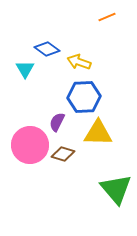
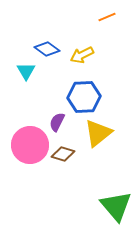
yellow arrow: moved 3 px right, 7 px up; rotated 45 degrees counterclockwise
cyan triangle: moved 1 px right, 2 px down
yellow triangle: rotated 40 degrees counterclockwise
green triangle: moved 17 px down
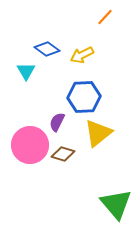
orange line: moved 2 px left; rotated 24 degrees counterclockwise
green triangle: moved 2 px up
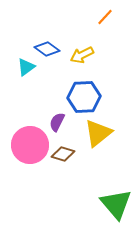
cyan triangle: moved 4 px up; rotated 24 degrees clockwise
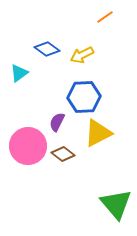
orange line: rotated 12 degrees clockwise
cyan triangle: moved 7 px left, 6 px down
yellow triangle: rotated 12 degrees clockwise
pink circle: moved 2 px left, 1 px down
brown diamond: rotated 20 degrees clockwise
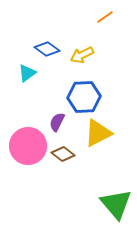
cyan triangle: moved 8 px right
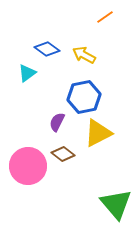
yellow arrow: moved 2 px right; rotated 55 degrees clockwise
blue hexagon: rotated 8 degrees counterclockwise
pink circle: moved 20 px down
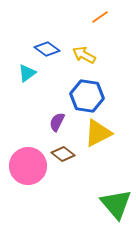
orange line: moved 5 px left
blue hexagon: moved 3 px right, 1 px up; rotated 20 degrees clockwise
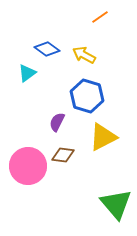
blue hexagon: rotated 8 degrees clockwise
yellow triangle: moved 5 px right, 4 px down
brown diamond: moved 1 px down; rotated 30 degrees counterclockwise
